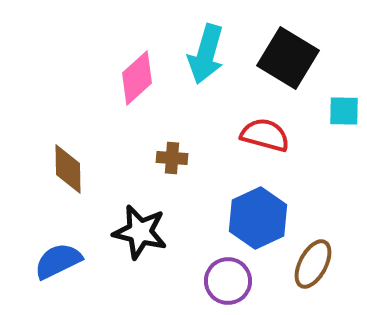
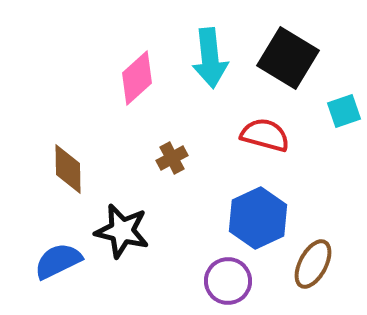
cyan arrow: moved 4 px right, 4 px down; rotated 22 degrees counterclockwise
cyan square: rotated 20 degrees counterclockwise
brown cross: rotated 32 degrees counterclockwise
black star: moved 18 px left, 1 px up
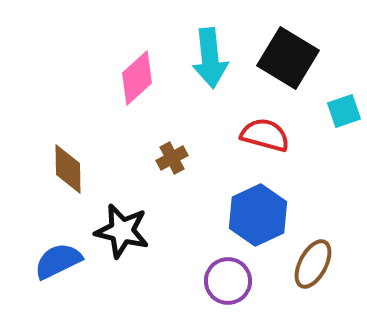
blue hexagon: moved 3 px up
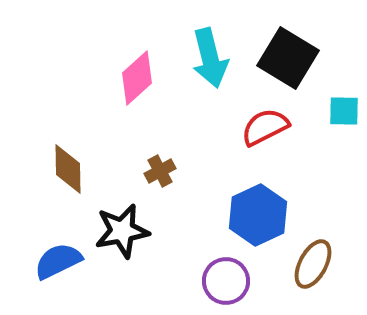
cyan arrow: rotated 8 degrees counterclockwise
cyan square: rotated 20 degrees clockwise
red semicircle: moved 8 px up; rotated 42 degrees counterclockwise
brown cross: moved 12 px left, 13 px down
black star: rotated 24 degrees counterclockwise
purple circle: moved 2 px left
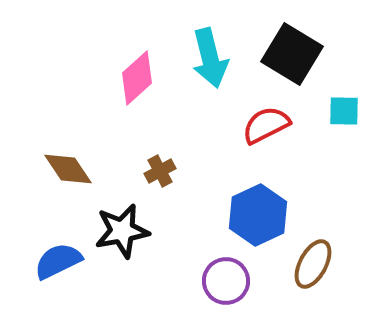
black square: moved 4 px right, 4 px up
red semicircle: moved 1 px right, 2 px up
brown diamond: rotated 33 degrees counterclockwise
